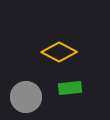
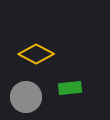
yellow diamond: moved 23 px left, 2 px down
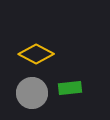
gray circle: moved 6 px right, 4 px up
